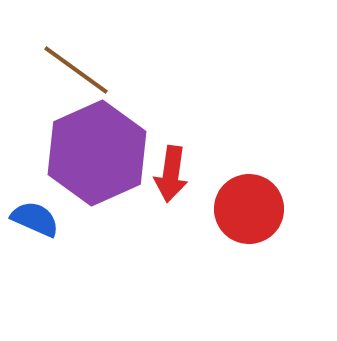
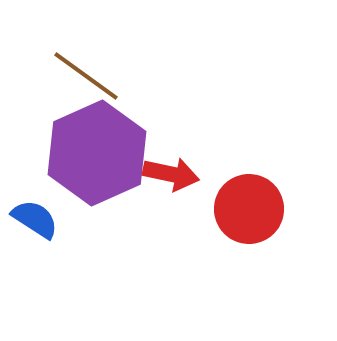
brown line: moved 10 px right, 6 px down
red arrow: rotated 86 degrees counterclockwise
blue semicircle: rotated 9 degrees clockwise
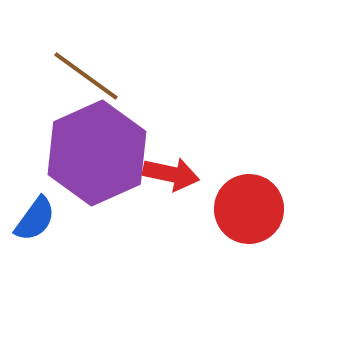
blue semicircle: rotated 93 degrees clockwise
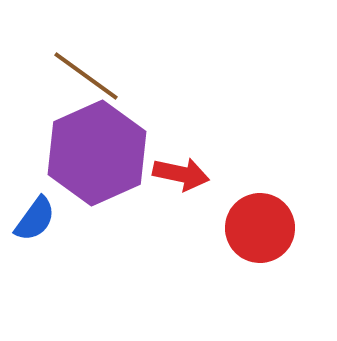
red arrow: moved 10 px right
red circle: moved 11 px right, 19 px down
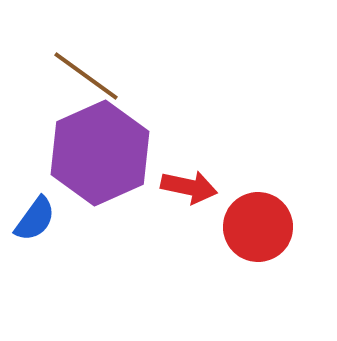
purple hexagon: moved 3 px right
red arrow: moved 8 px right, 13 px down
red circle: moved 2 px left, 1 px up
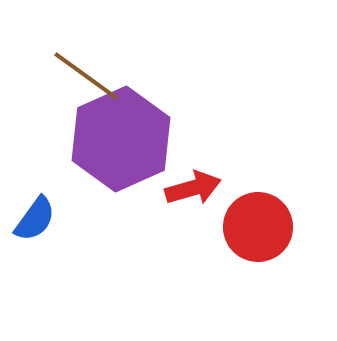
purple hexagon: moved 21 px right, 14 px up
red arrow: moved 4 px right, 1 px down; rotated 28 degrees counterclockwise
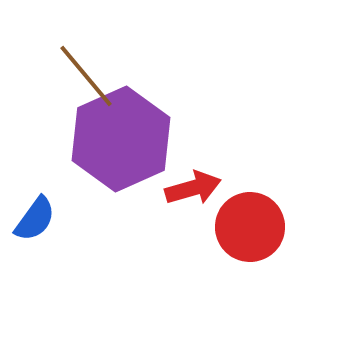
brown line: rotated 14 degrees clockwise
red circle: moved 8 px left
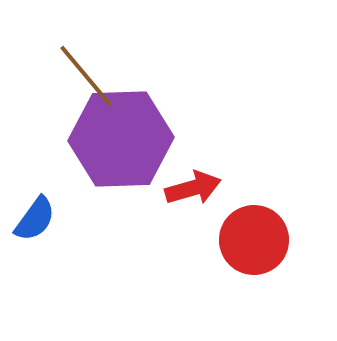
purple hexagon: rotated 22 degrees clockwise
red circle: moved 4 px right, 13 px down
